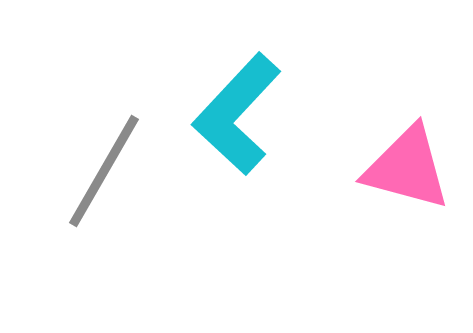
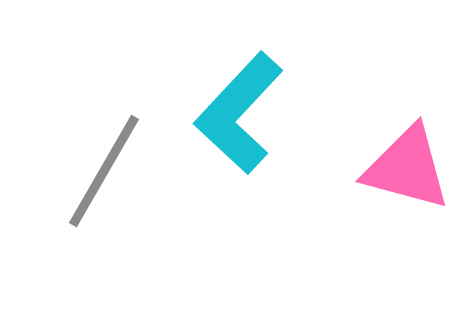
cyan L-shape: moved 2 px right, 1 px up
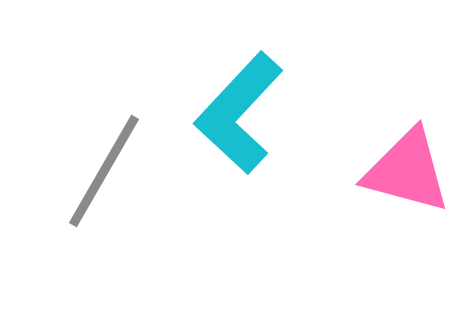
pink triangle: moved 3 px down
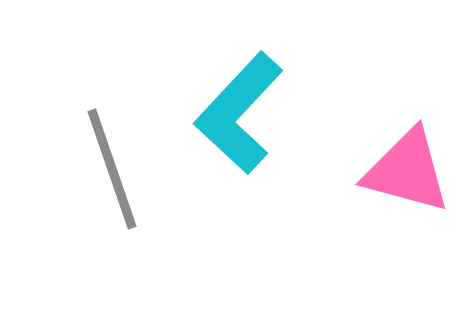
gray line: moved 8 px right, 2 px up; rotated 49 degrees counterclockwise
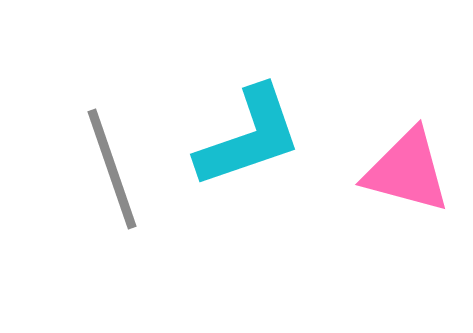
cyan L-shape: moved 10 px right, 24 px down; rotated 152 degrees counterclockwise
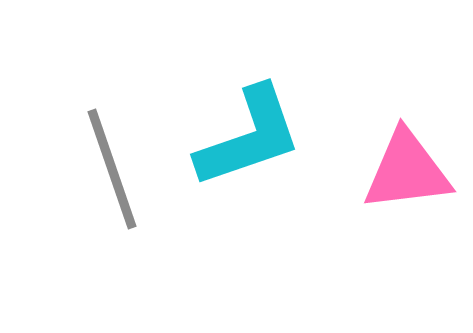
pink triangle: rotated 22 degrees counterclockwise
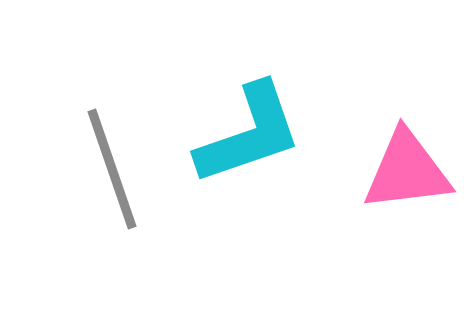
cyan L-shape: moved 3 px up
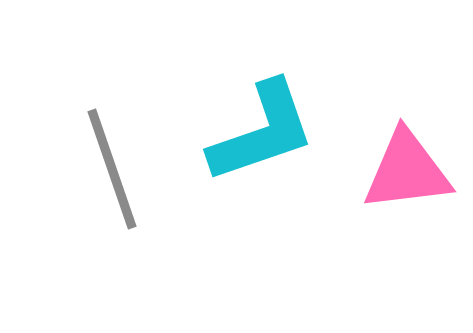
cyan L-shape: moved 13 px right, 2 px up
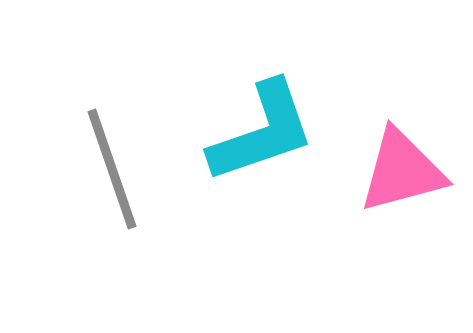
pink triangle: moved 5 px left; rotated 8 degrees counterclockwise
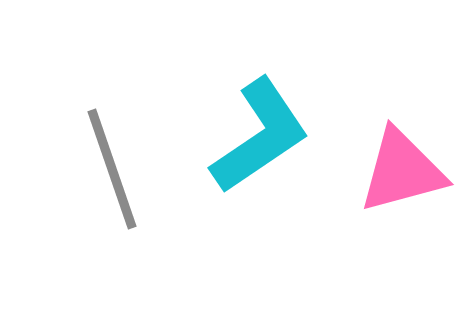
cyan L-shape: moved 2 px left, 4 px down; rotated 15 degrees counterclockwise
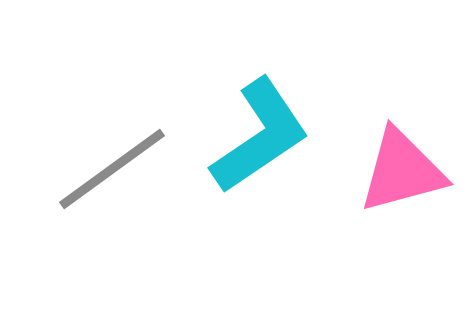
gray line: rotated 73 degrees clockwise
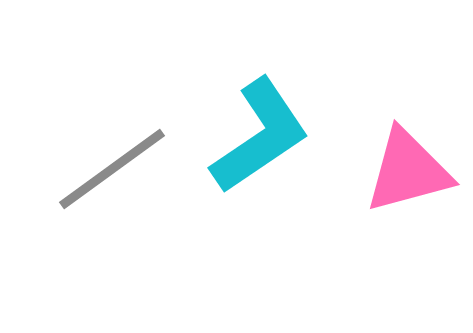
pink triangle: moved 6 px right
